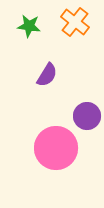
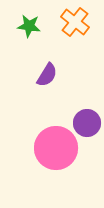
purple circle: moved 7 px down
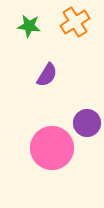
orange cross: rotated 20 degrees clockwise
pink circle: moved 4 px left
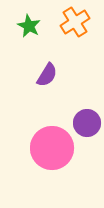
green star: rotated 20 degrees clockwise
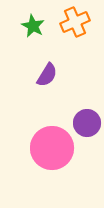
orange cross: rotated 8 degrees clockwise
green star: moved 4 px right
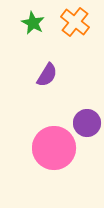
orange cross: rotated 28 degrees counterclockwise
green star: moved 3 px up
pink circle: moved 2 px right
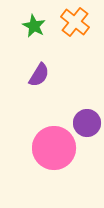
green star: moved 1 px right, 3 px down
purple semicircle: moved 8 px left
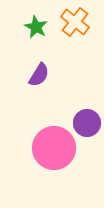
green star: moved 2 px right, 1 px down
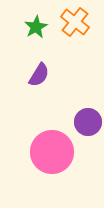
green star: rotated 15 degrees clockwise
purple circle: moved 1 px right, 1 px up
pink circle: moved 2 px left, 4 px down
